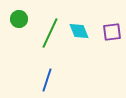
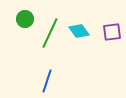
green circle: moved 6 px right
cyan diamond: rotated 15 degrees counterclockwise
blue line: moved 1 px down
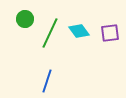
purple square: moved 2 px left, 1 px down
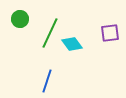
green circle: moved 5 px left
cyan diamond: moved 7 px left, 13 px down
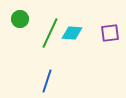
cyan diamond: moved 11 px up; rotated 50 degrees counterclockwise
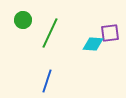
green circle: moved 3 px right, 1 px down
cyan diamond: moved 21 px right, 11 px down
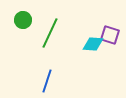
purple square: moved 2 px down; rotated 24 degrees clockwise
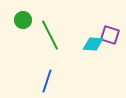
green line: moved 2 px down; rotated 52 degrees counterclockwise
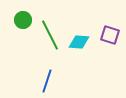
cyan diamond: moved 14 px left, 2 px up
